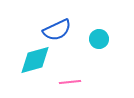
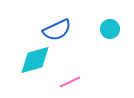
cyan circle: moved 11 px right, 10 px up
pink line: rotated 20 degrees counterclockwise
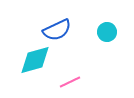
cyan circle: moved 3 px left, 3 px down
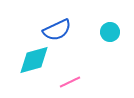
cyan circle: moved 3 px right
cyan diamond: moved 1 px left
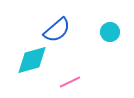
blue semicircle: rotated 16 degrees counterclockwise
cyan diamond: moved 2 px left
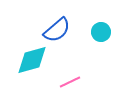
cyan circle: moved 9 px left
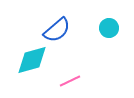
cyan circle: moved 8 px right, 4 px up
pink line: moved 1 px up
